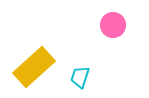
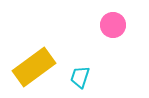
yellow rectangle: rotated 6 degrees clockwise
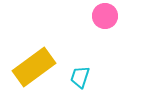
pink circle: moved 8 px left, 9 px up
